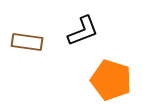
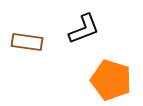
black L-shape: moved 1 px right, 2 px up
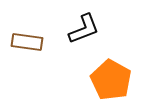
orange pentagon: rotated 12 degrees clockwise
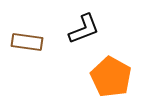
orange pentagon: moved 3 px up
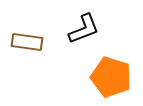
orange pentagon: rotated 12 degrees counterclockwise
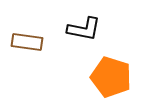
black L-shape: rotated 32 degrees clockwise
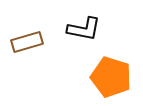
brown rectangle: rotated 24 degrees counterclockwise
